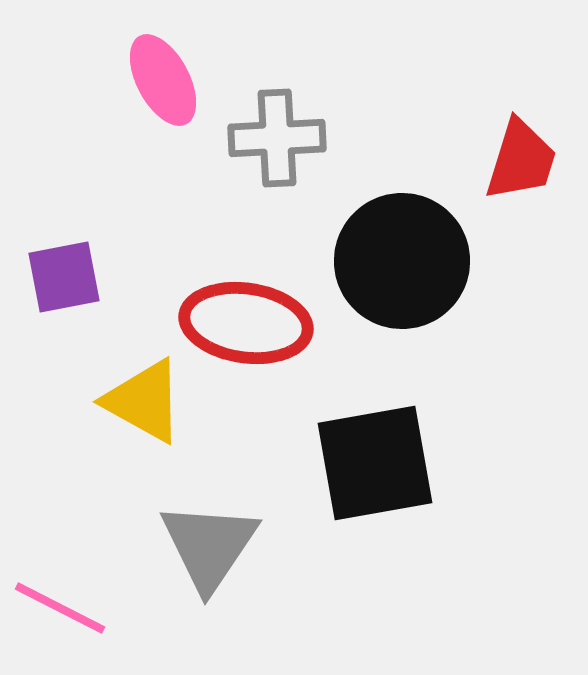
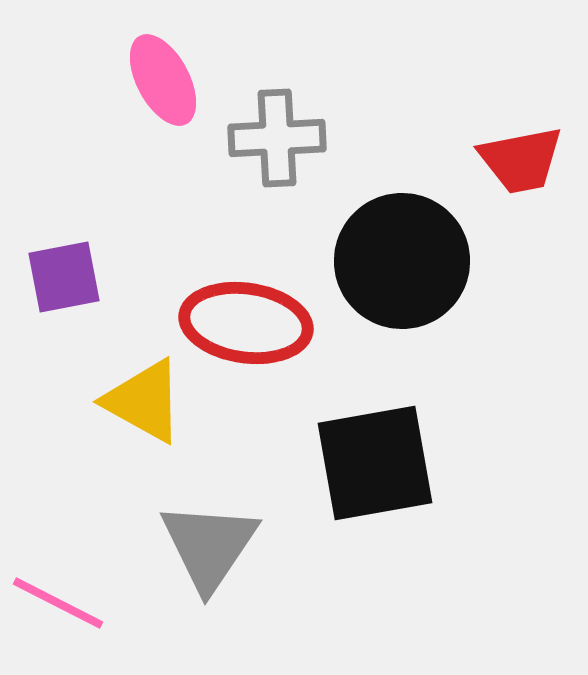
red trapezoid: rotated 62 degrees clockwise
pink line: moved 2 px left, 5 px up
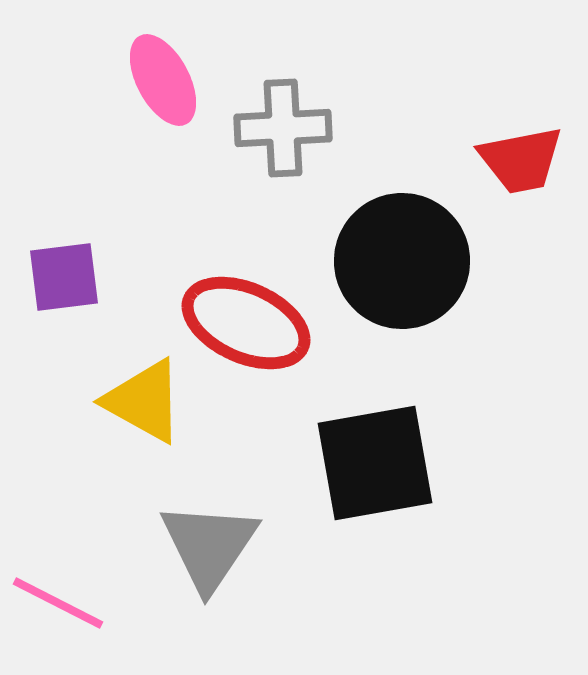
gray cross: moved 6 px right, 10 px up
purple square: rotated 4 degrees clockwise
red ellipse: rotated 16 degrees clockwise
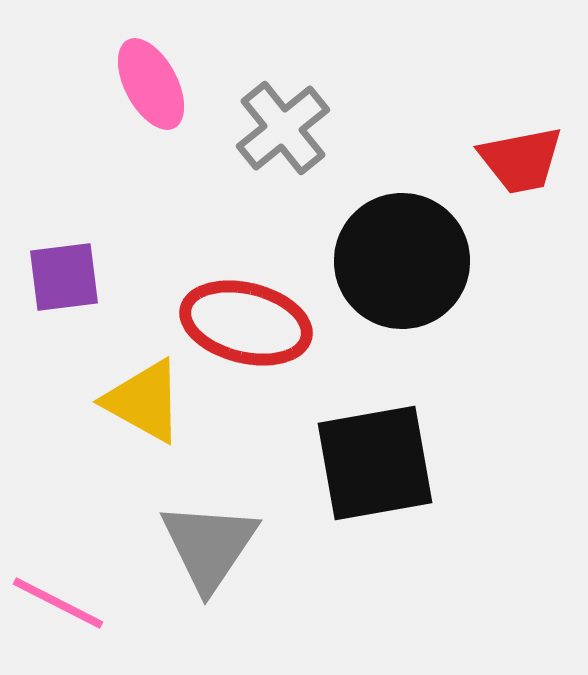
pink ellipse: moved 12 px left, 4 px down
gray cross: rotated 36 degrees counterclockwise
red ellipse: rotated 10 degrees counterclockwise
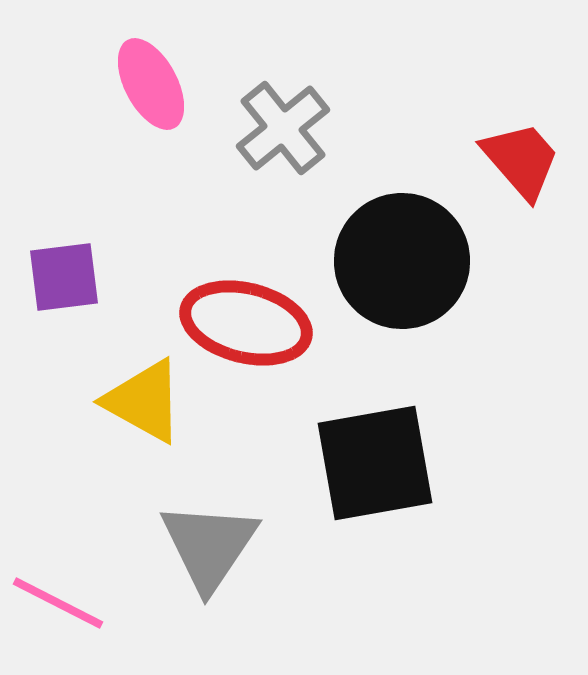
red trapezoid: rotated 120 degrees counterclockwise
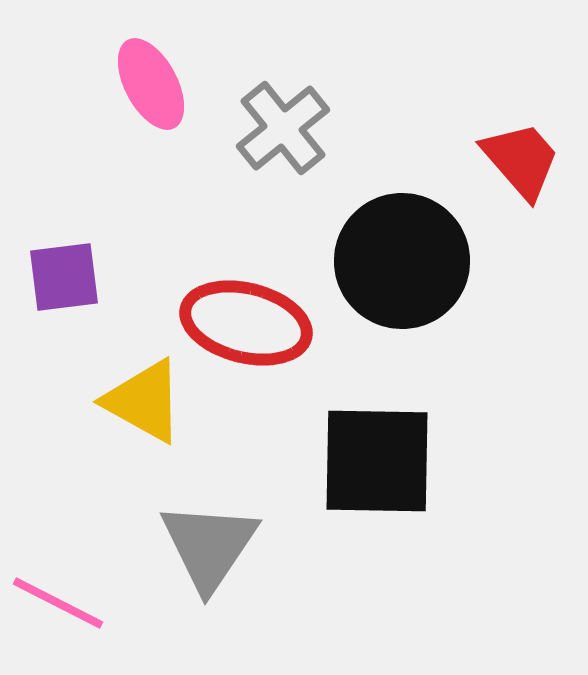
black square: moved 2 px right, 2 px up; rotated 11 degrees clockwise
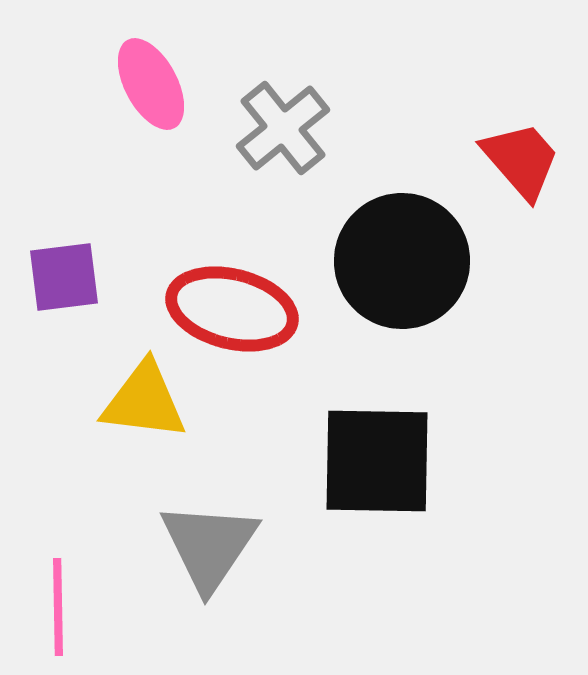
red ellipse: moved 14 px left, 14 px up
yellow triangle: rotated 22 degrees counterclockwise
pink line: moved 4 px down; rotated 62 degrees clockwise
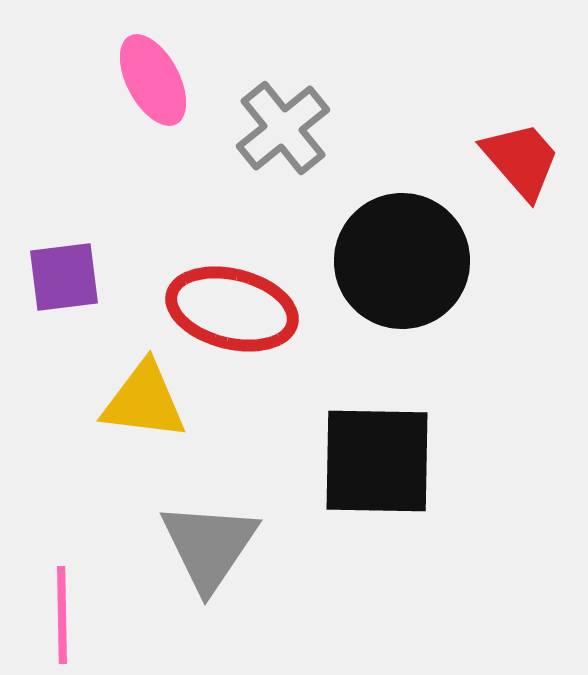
pink ellipse: moved 2 px right, 4 px up
pink line: moved 4 px right, 8 px down
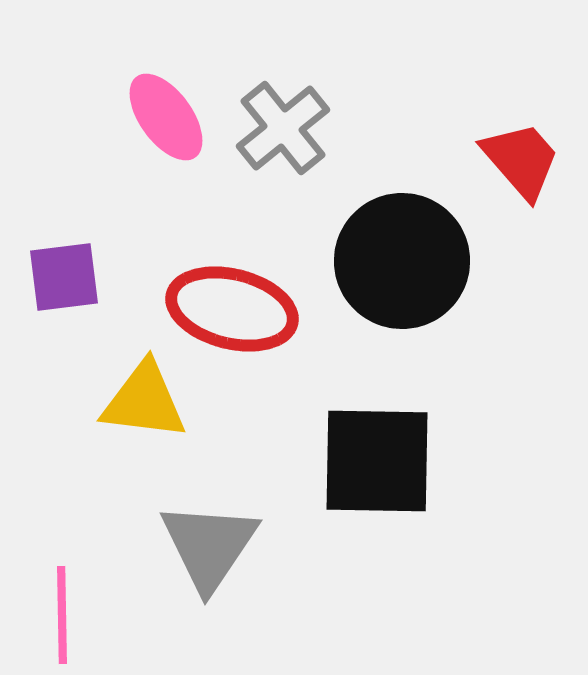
pink ellipse: moved 13 px right, 37 px down; rotated 8 degrees counterclockwise
